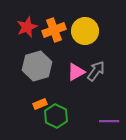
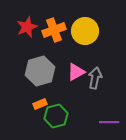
gray hexagon: moved 3 px right, 5 px down
gray arrow: moved 1 px left, 7 px down; rotated 25 degrees counterclockwise
green hexagon: rotated 20 degrees clockwise
purple line: moved 1 px down
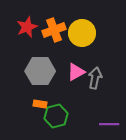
yellow circle: moved 3 px left, 2 px down
gray hexagon: rotated 16 degrees clockwise
orange rectangle: rotated 32 degrees clockwise
purple line: moved 2 px down
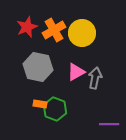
orange cross: rotated 10 degrees counterclockwise
gray hexagon: moved 2 px left, 4 px up; rotated 12 degrees clockwise
green hexagon: moved 1 px left, 7 px up; rotated 25 degrees counterclockwise
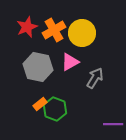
pink triangle: moved 6 px left, 10 px up
gray arrow: rotated 20 degrees clockwise
orange rectangle: rotated 48 degrees counterclockwise
purple line: moved 4 px right
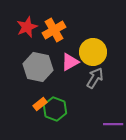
yellow circle: moved 11 px right, 19 px down
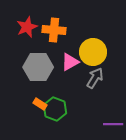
orange cross: rotated 35 degrees clockwise
gray hexagon: rotated 12 degrees counterclockwise
orange rectangle: rotated 72 degrees clockwise
